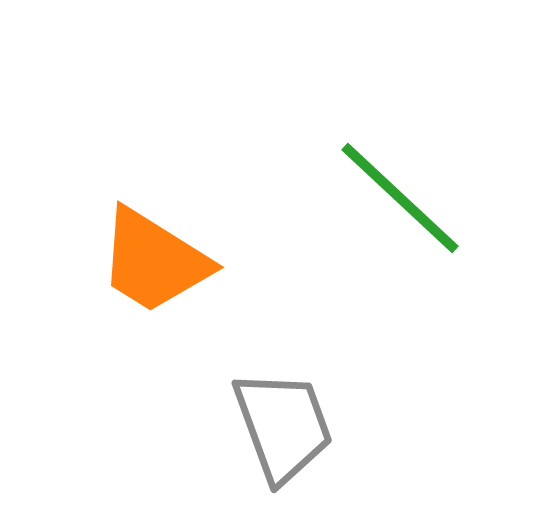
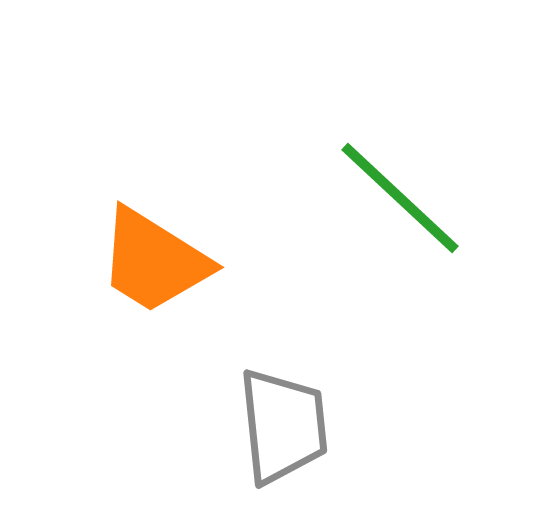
gray trapezoid: rotated 14 degrees clockwise
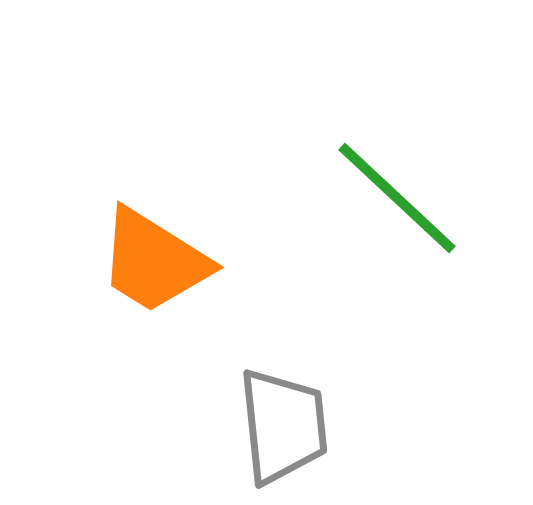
green line: moved 3 px left
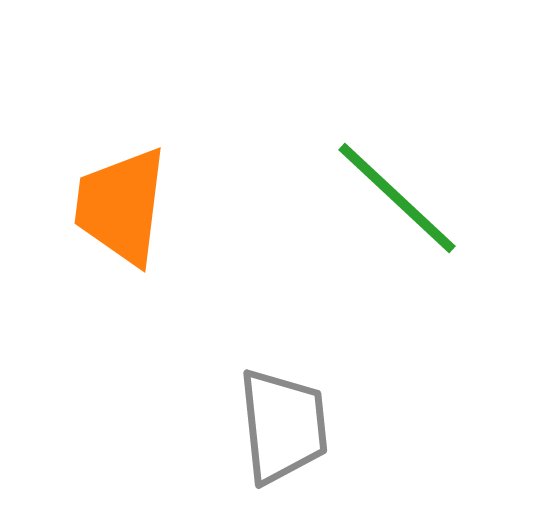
orange trapezoid: moved 33 px left, 55 px up; rotated 65 degrees clockwise
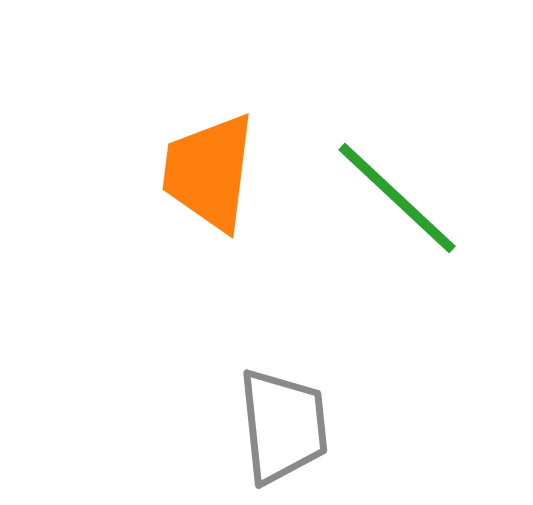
orange trapezoid: moved 88 px right, 34 px up
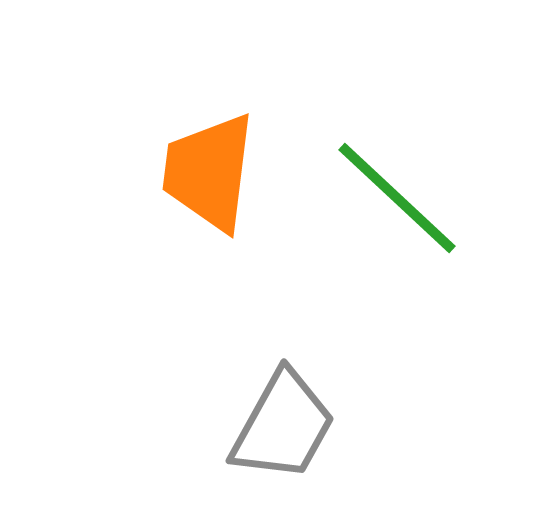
gray trapezoid: rotated 35 degrees clockwise
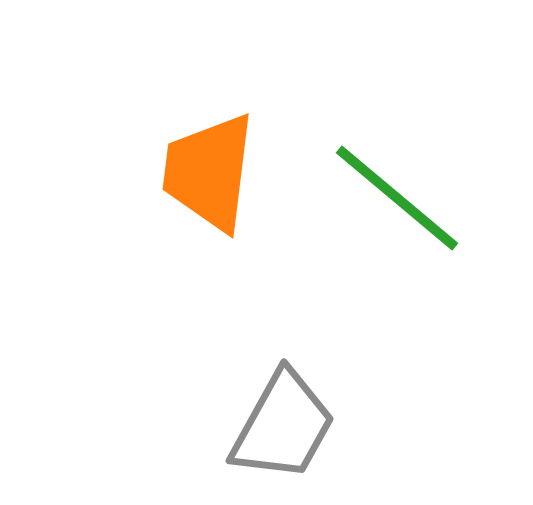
green line: rotated 3 degrees counterclockwise
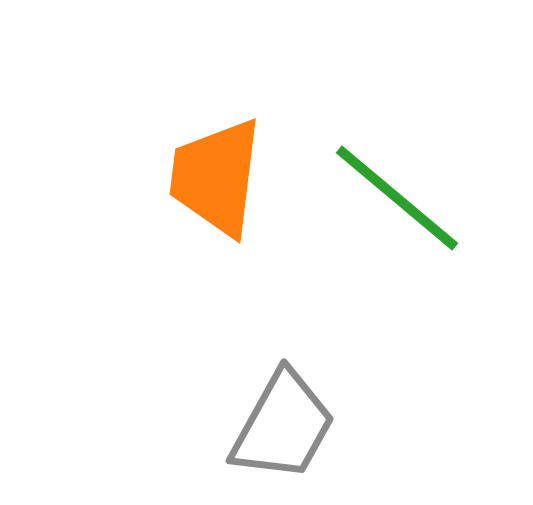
orange trapezoid: moved 7 px right, 5 px down
